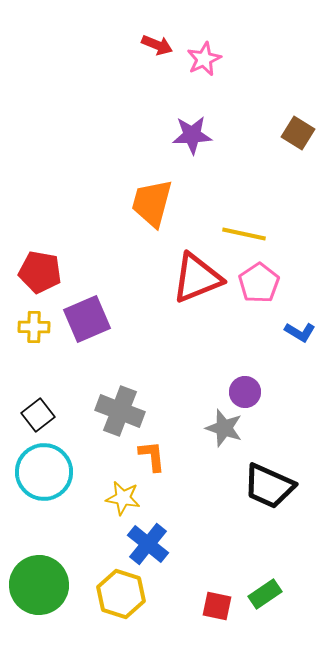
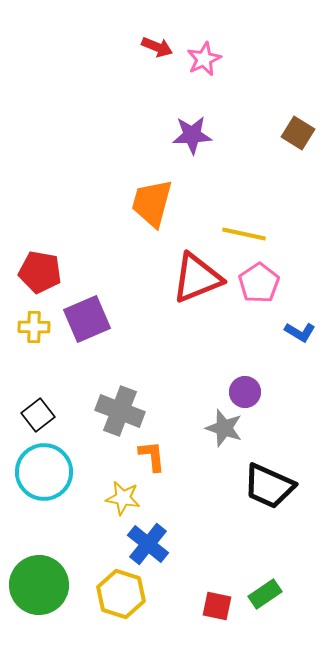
red arrow: moved 2 px down
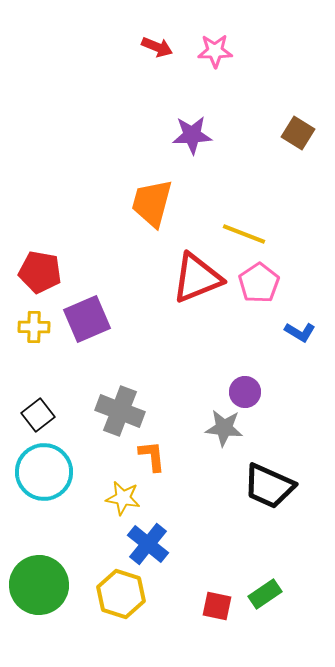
pink star: moved 11 px right, 8 px up; rotated 24 degrees clockwise
yellow line: rotated 9 degrees clockwise
gray star: rotated 12 degrees counterclockwise
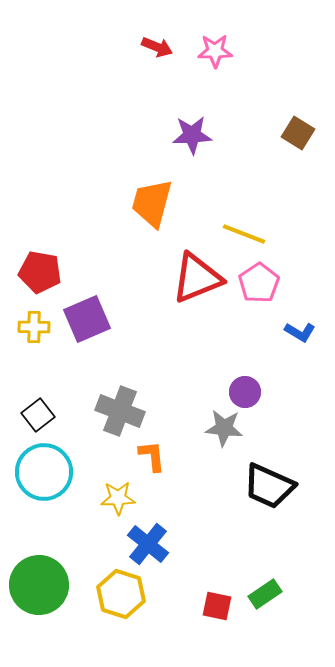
yellow star: moved 5 px left; rotated 12 degrees counterclockwise
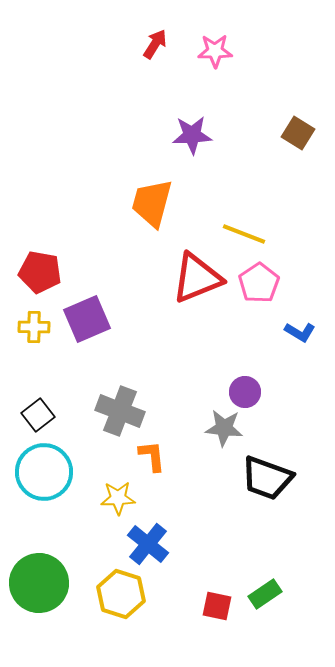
red arrow: moved 2 px left, 3 px up; rotated 80 degrees counterclockwise
black trapezoid: moved 2 px left, 8 px up; rotated 4 degrees counterclockwise
green circle: moved 2 px up
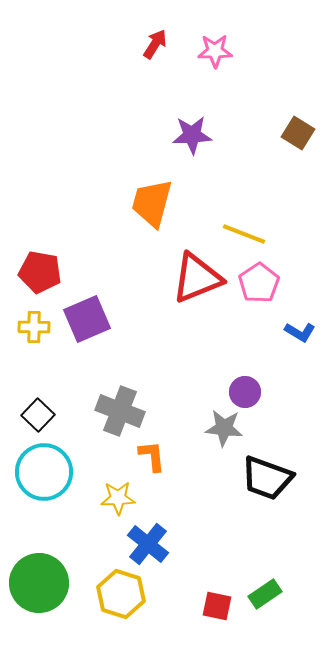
black square: rotated 8 degrees counterclockwise
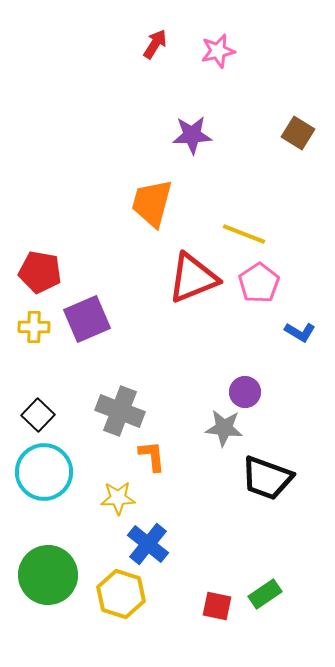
pink star: moved 3 px right; rotated 12 degrees counterclockwise
red triangle: moved 4 px left
green circle: moved 9 px right, 8 px up
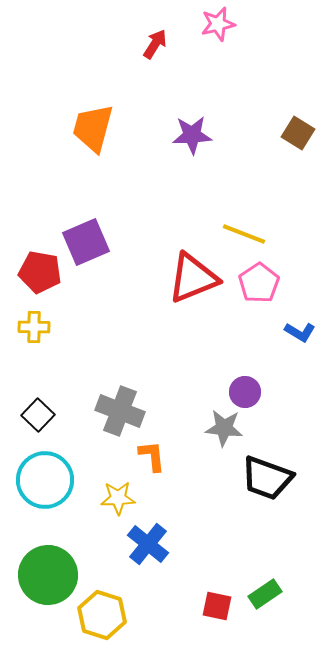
pink star: moved 27 px up
orange trapezoid: moved 59 px left, 75 px up
purple square: moved 1 px left, 77 px up
cyan circle: moved 1 px right, 8 px down
yellow hexagon: moved 19 px left, 21 px down
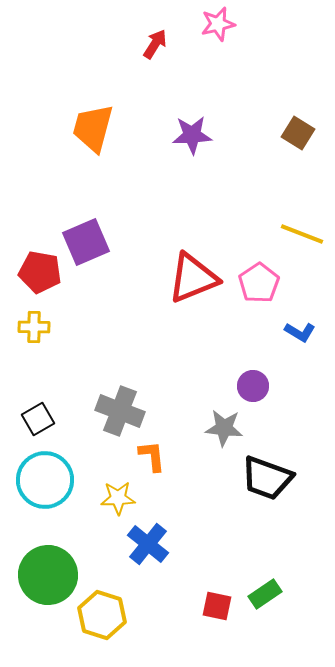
yellow line: moved 58 px right
purple circle: moved 8 px right, 6 px up
black square: moved 4 px down; rotated 16 degrees clockwise
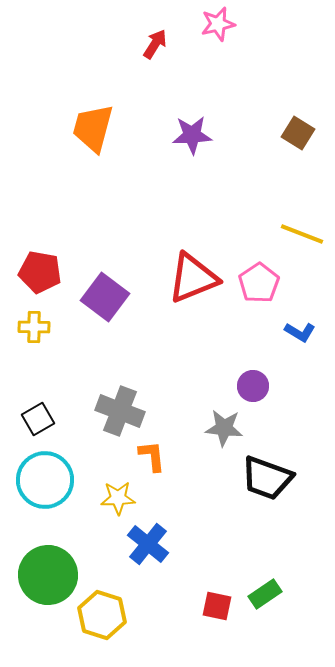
purple square: moved 19 px right, 55 px down; rotated 30 degrees counterclockwise
